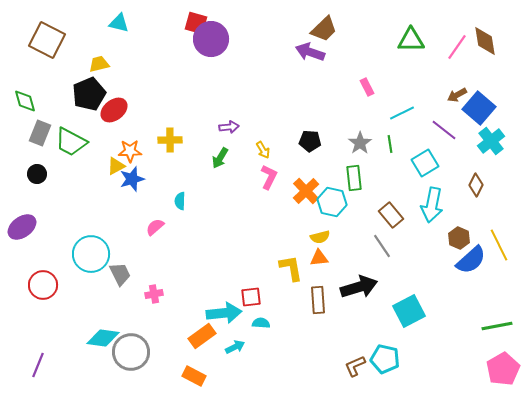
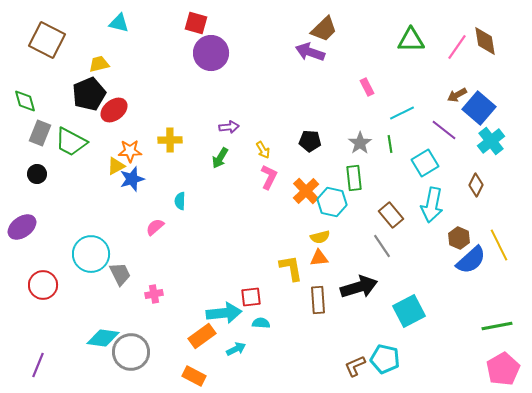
purple circle at (211, 39): moved 14 px down
cyan arrow at (235, 347): moved 1 px right, 2 px down
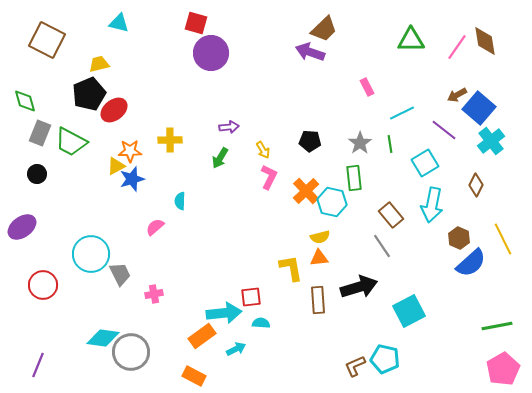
yellow line at (499, 245): moved 4 px right, 6 px up
blue semicircle at (471, 260): moved 3 px down
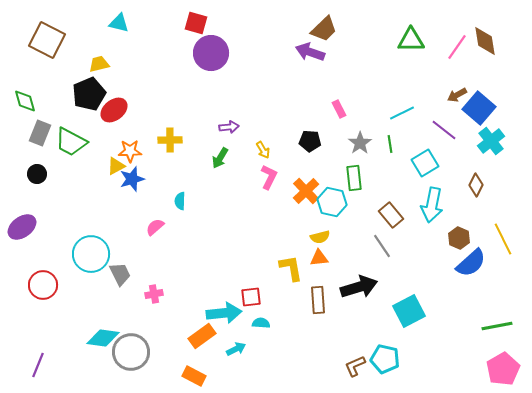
pink rectangle at (367, 87): moved 28 px left, 22 px down
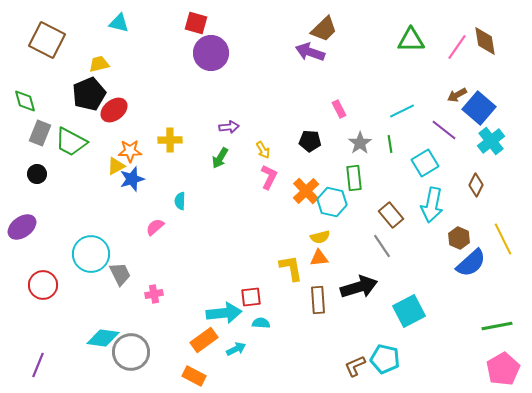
cyan line at (402, 113): moved 2 px up
orange rectangle at (202, 336): moved 2 px right, 4 px down
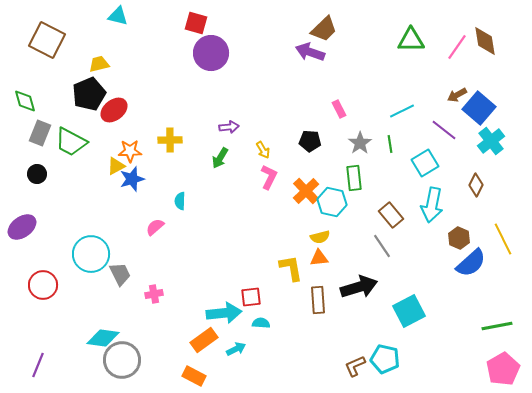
cyan triangle at (119, 23): moved 1 px left, 7 px up
gray circle at (131, 352): moved 9 px left, 8 px down
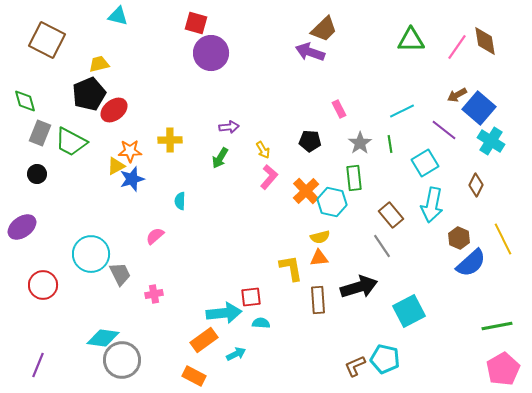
cyan cross at (491, 141): rotated 20 degrees counterclockwise
pink L-shape at (269, 177): rotated 15 degrees clockwise
pink semicircle at (155, 227): moved 9 px down
cyan arrow at (236, 349): moved 5 px down
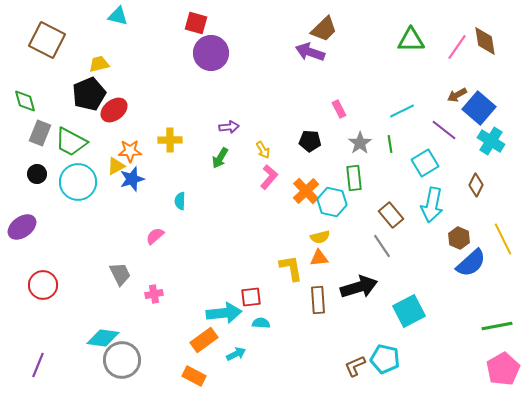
cyan circle at (91, 254): moved 13 px left, 72 px up
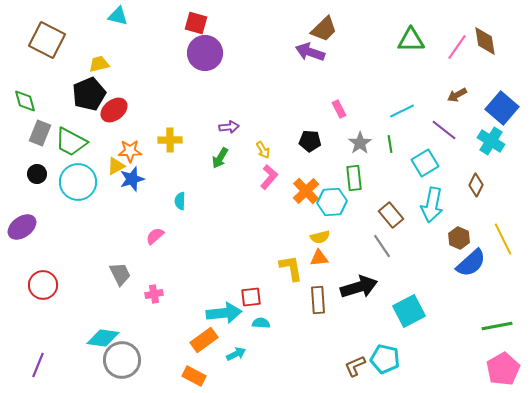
purple circle at (211, 53): moved 6 px left
blue square at (479, 108): moved 23 px right
cyan hexagon at (332, 202): rotated 16 degrees counterclockwise
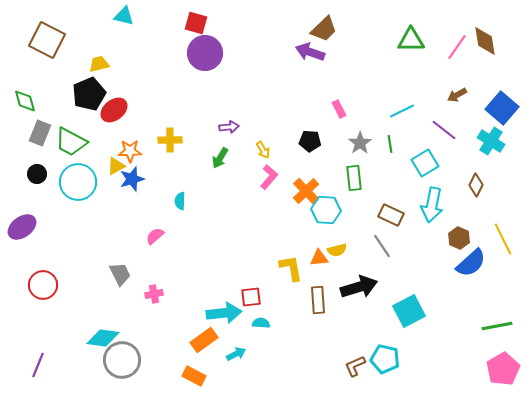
cyan triangle at (118, 16): moved 6 px right
cyan hexagon at (332, 202): moved 6 px left, 8 px down; rotated 8 degrees clockwise
brown rectangle at (391, 215): rotated 25 degrees counterclockwise
yellow semicircle at (320, 237): moved 17 px right, 13 px down
